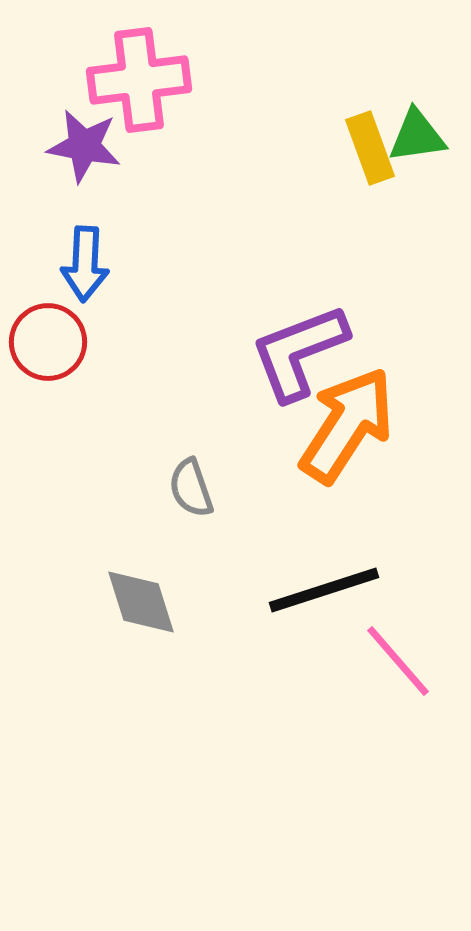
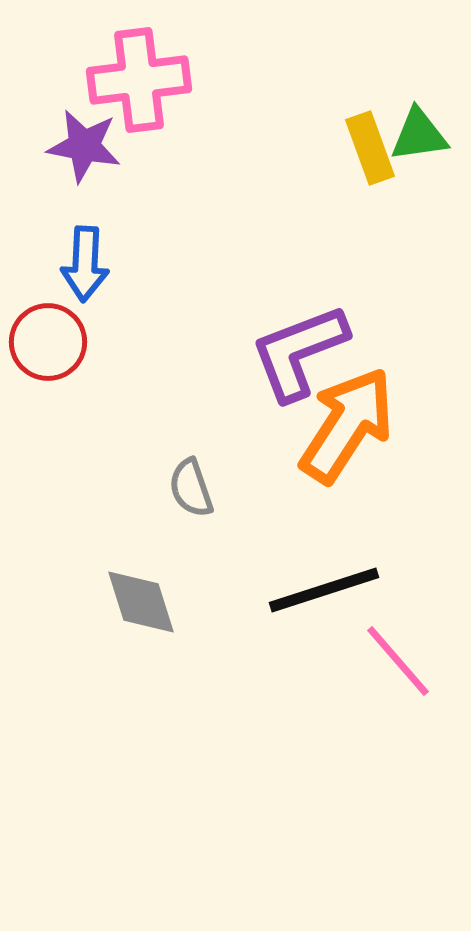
green triangle: moved 2 px right, 1 px up
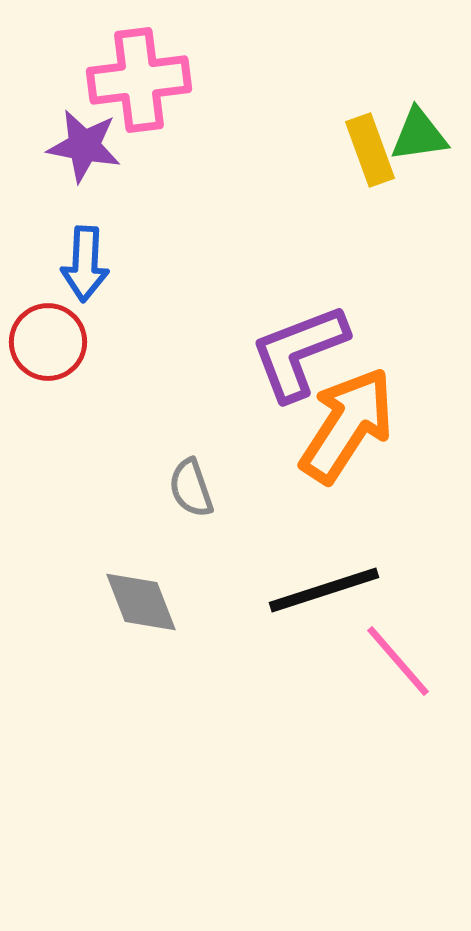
yellow rectangle: moved 2 px down
gray diamond: rotated 4 degrees counterclockwise
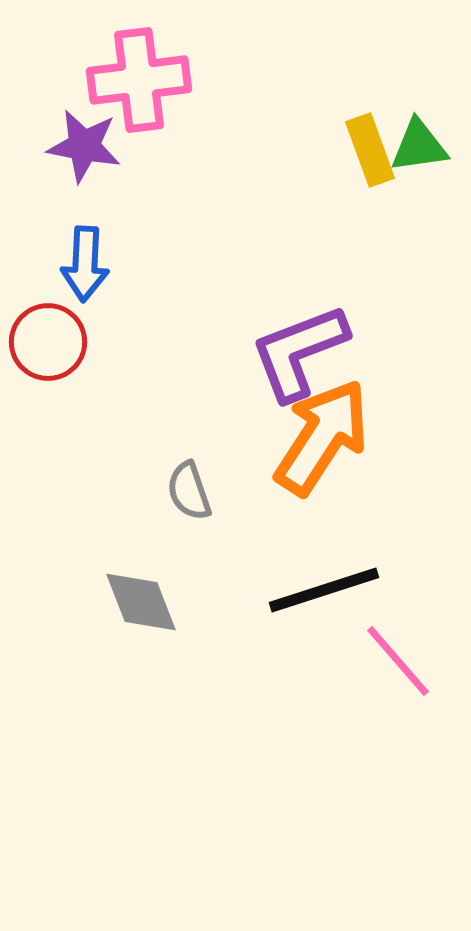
green triangle: moved 11 px down
orange arrow: moved 25 px left, 12 px down
gray semicircle: moved 2 px left, 3 px down
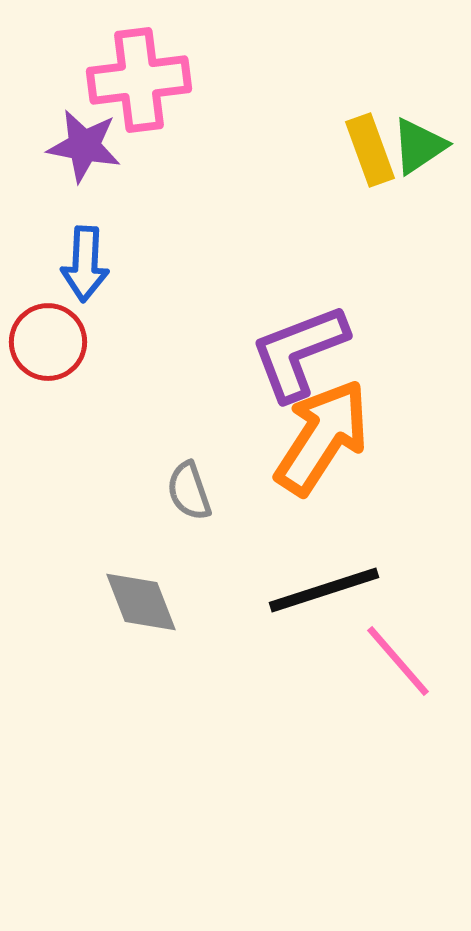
green triangle: rotated 26 degrees counterclockwise
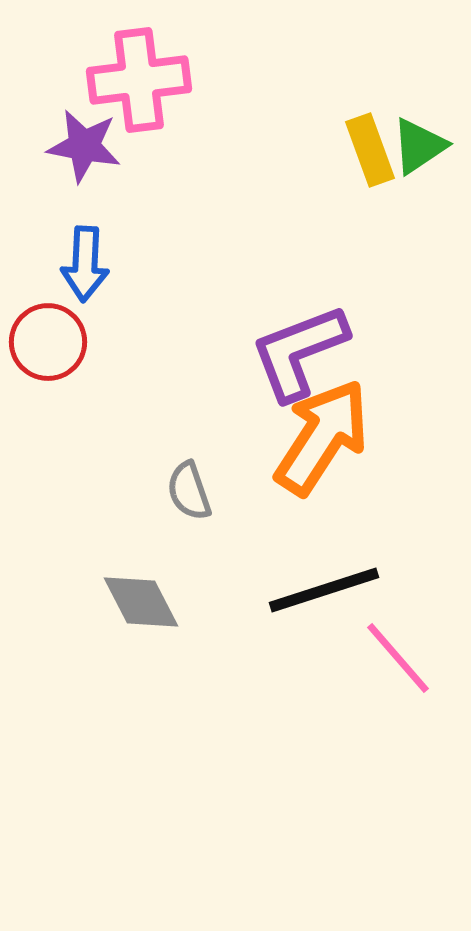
gray diamond: rotated 6 degrees counterclockwise
pink line: moved 3 px up
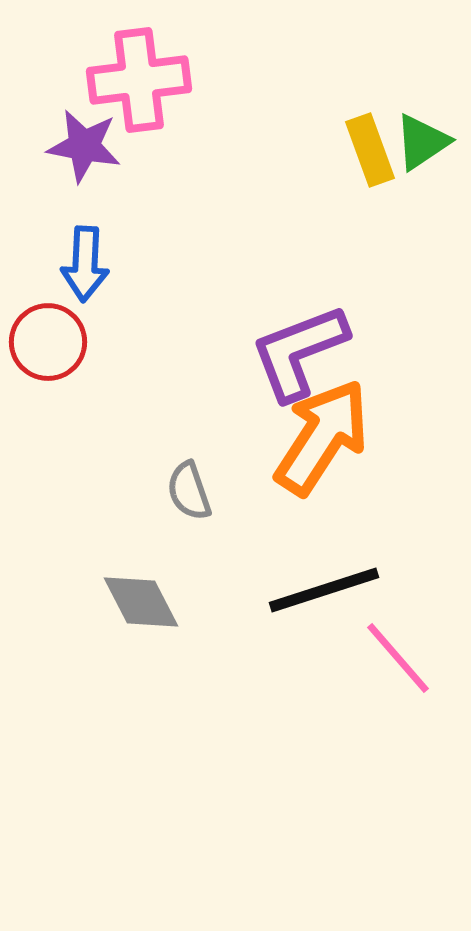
green triangle: moved 3 px right, 4 px up
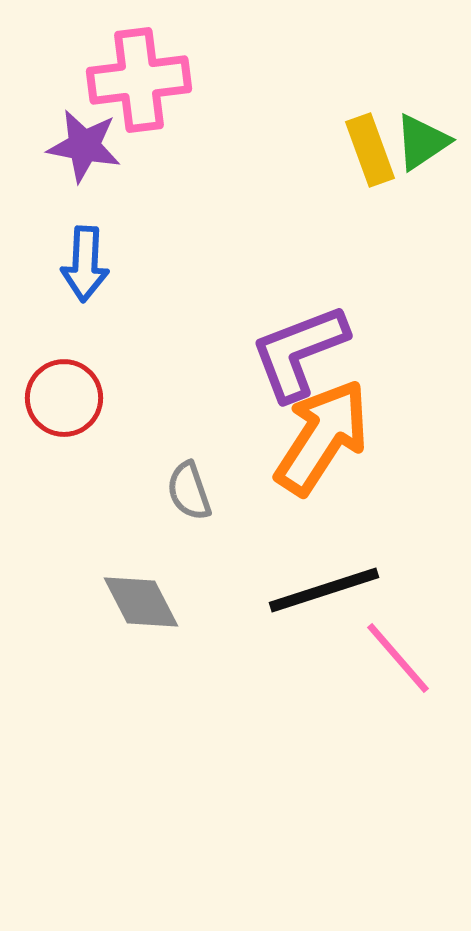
red circle: moved 16 px right, 56 px down
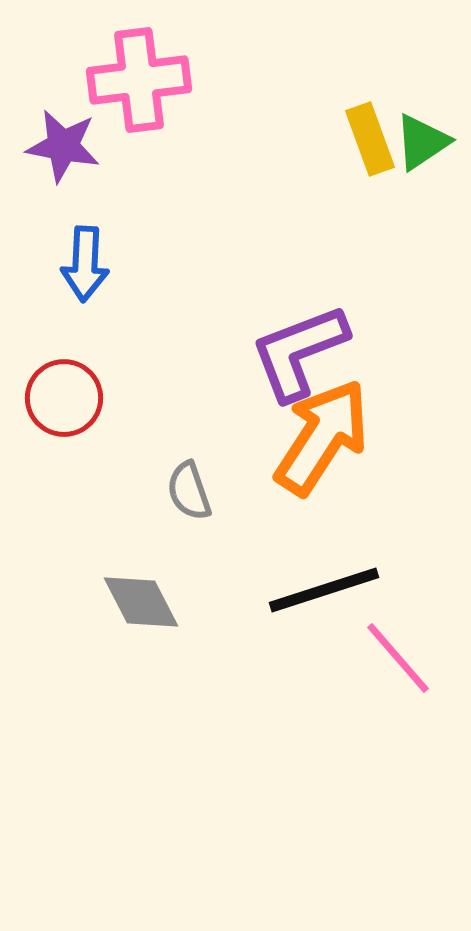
purple star: moved 21 px left
yellow rectangle: moved 11 px up
